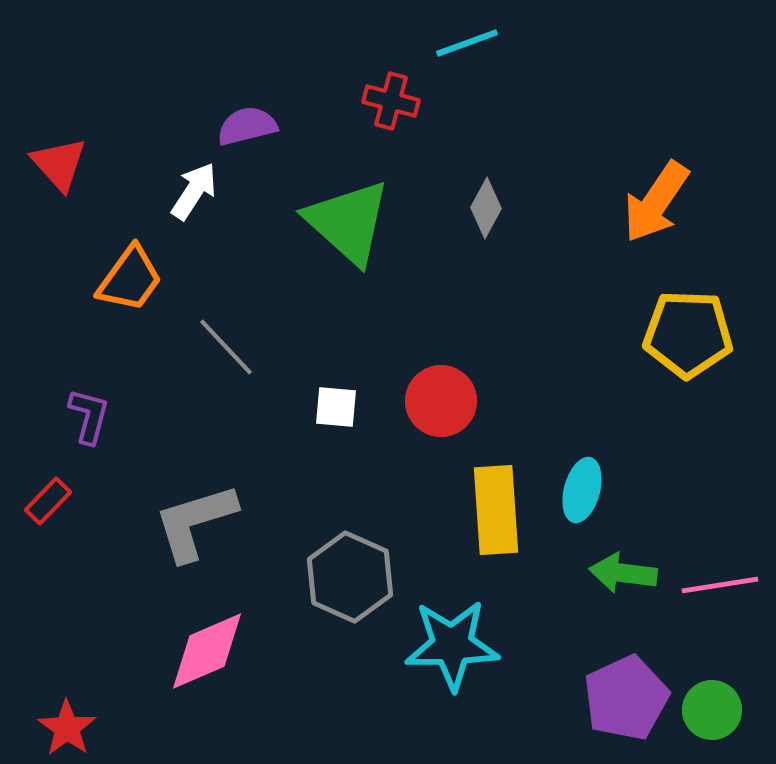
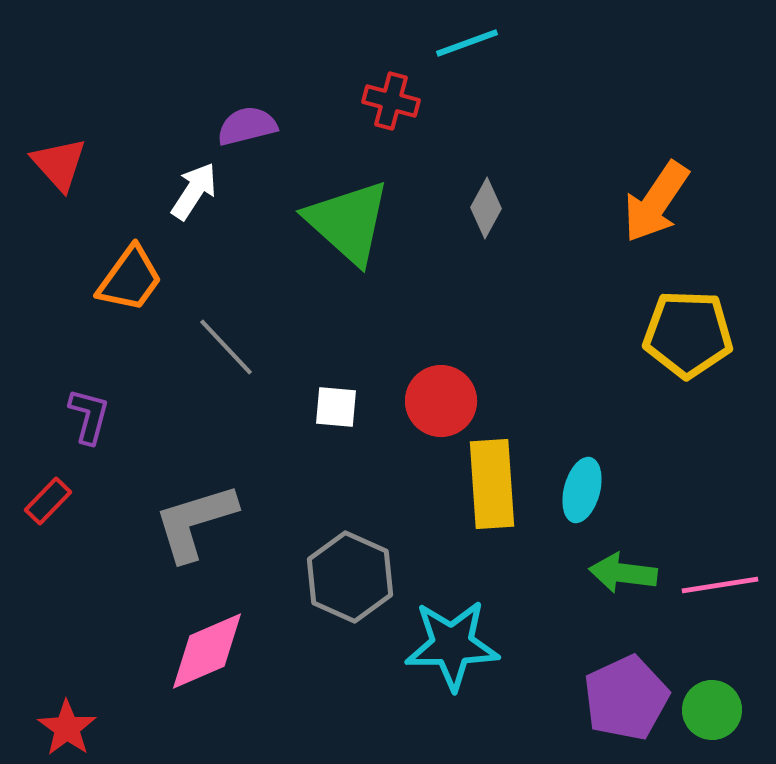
yellow rectangle: moved 4 px left, 26 px up
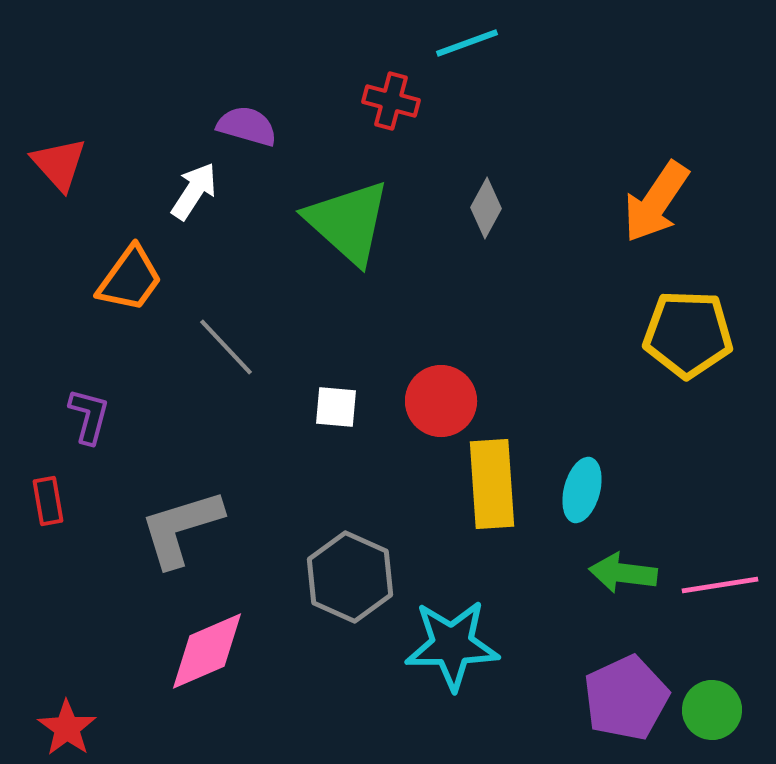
purple semicircle: rotated 30 degrees clockwise
red rectangle: rotated 54 degrees counterclockwise
gray L-shape: moved 14 px left, 6 px down
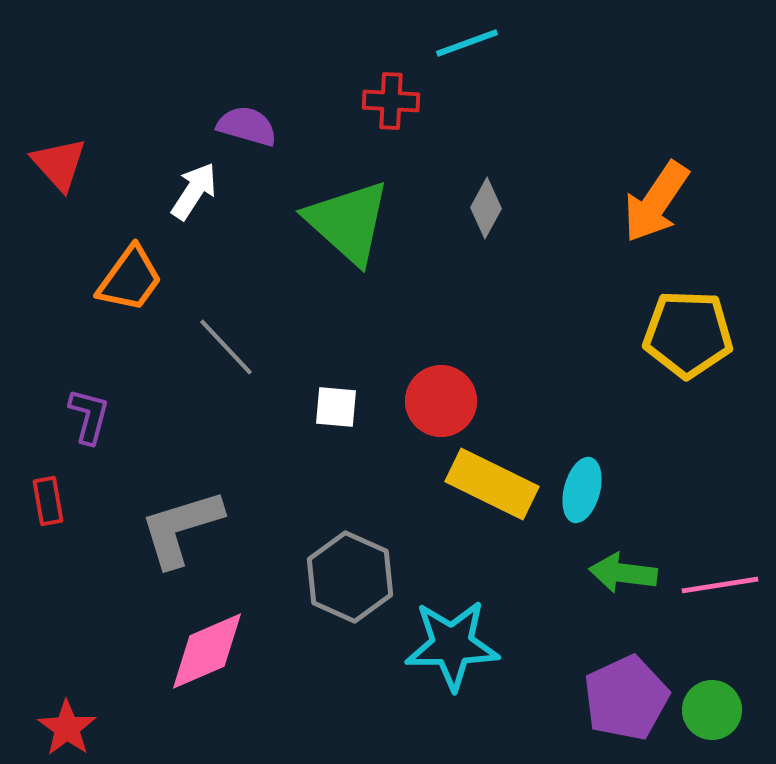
red cross: rotated 12 degrees counterclockwise
yellow rectangle: rotated 60 degrees counterclockwise
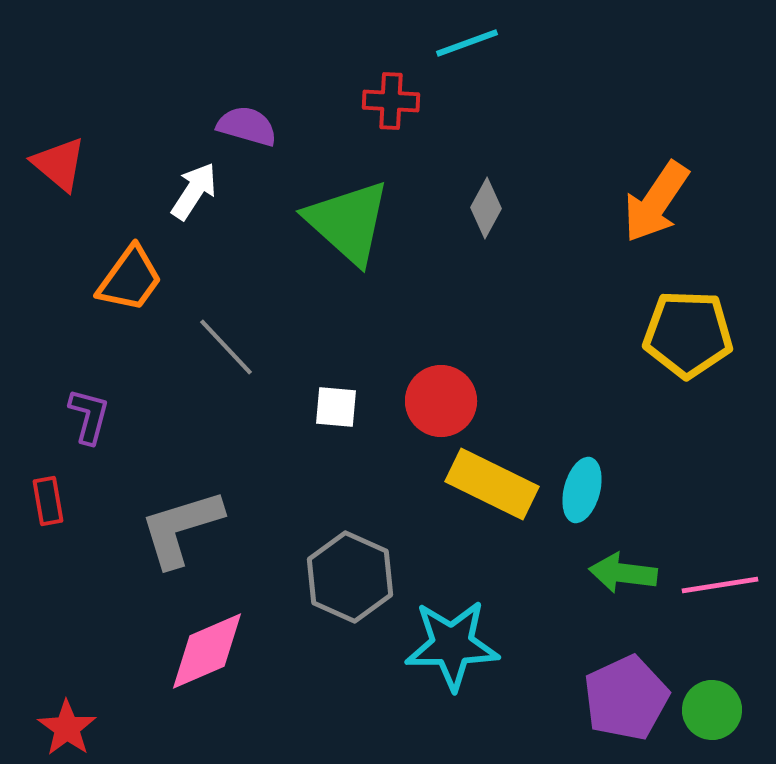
red triangle: rotated 8 degrees counterclockwise
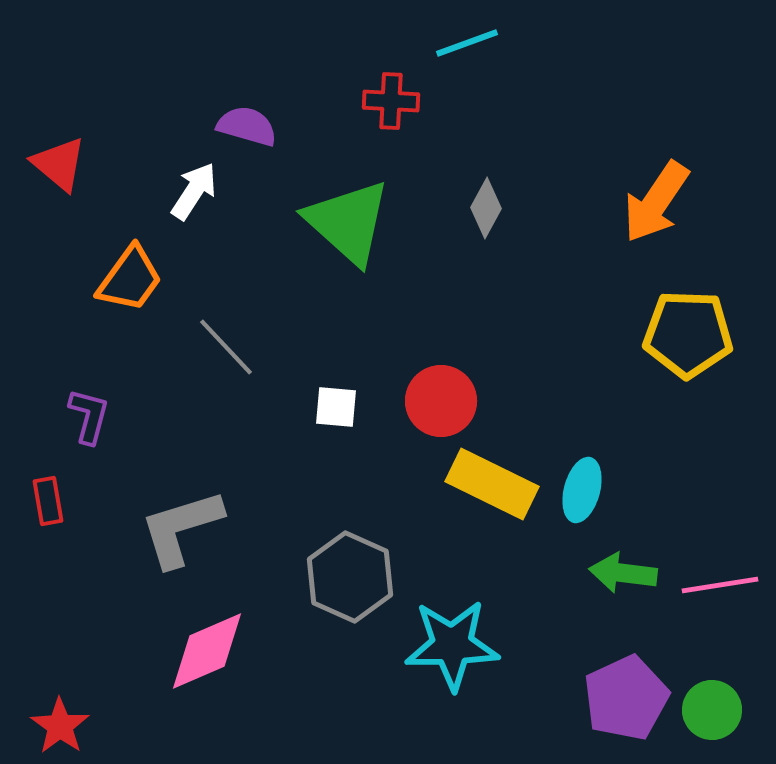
red star: moved 7 px left, 2 px up
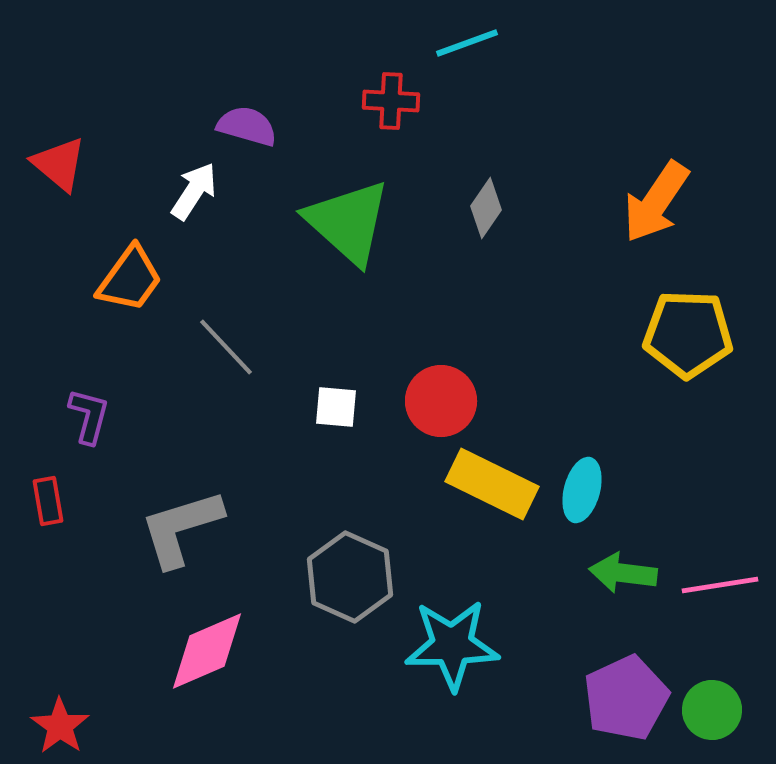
gray diamond: rotated 6 degrees clockwise
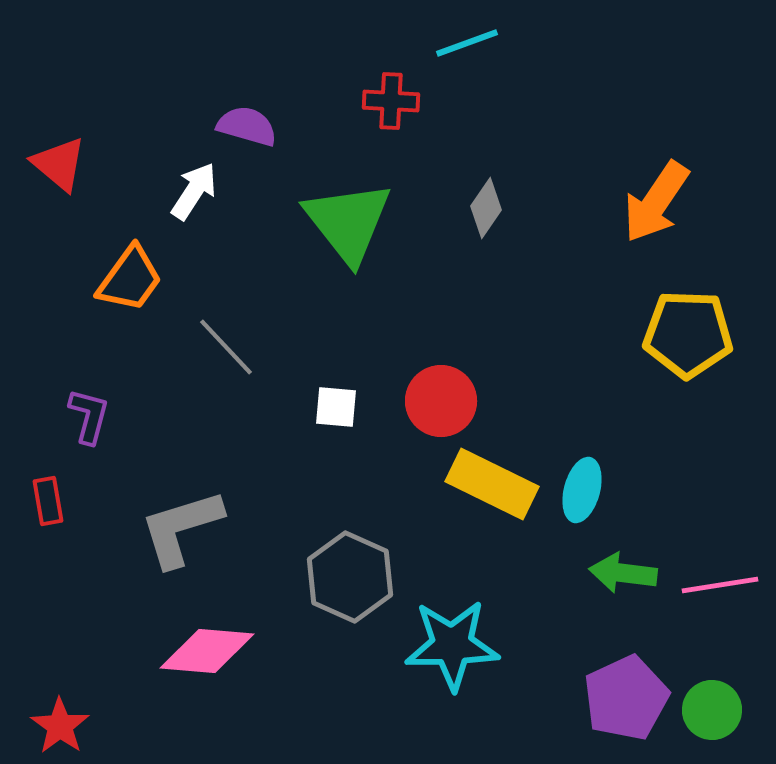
green triangle: rotated 10 degrees clockwise
pink diamond: rotated 28 degrees clockwise
